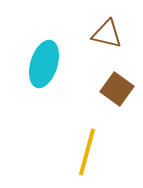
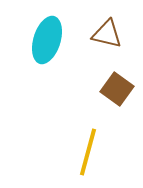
cyan ellipse: moved 3 px right, 24 px up
yellow line: moved 1 px right
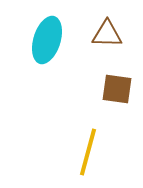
brown triangle: rotated 12 degrees counterclockwise
brown square: rotated 28 degrees counterclockwise
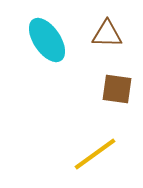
cyan ellipse: rotated 51 degrees counterclockwise
yellow line: moved 7 px right, 2 px down; rotated 39 degrees clockwise
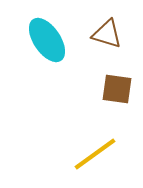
brown triangle: rotated 16 degrees clockwise
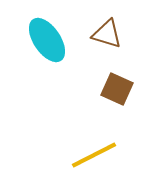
brown square: rotated 16 degrees clockwise
yellow line: moved 1 px left, 1 px down; rotated 9 degrees clockwise
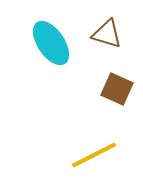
cyan ellipse: moved 4 px right, 3 px down
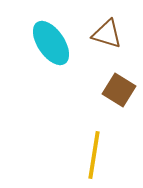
brown square: moved 2 px right, 1 px down; rotated 8 degrees clockwise
yellow line: rotated 54 degrees counterclockwise
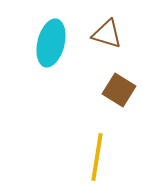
cyan ellipse: rotated 48 degrees clockwise
yellow line: moved 3 px right, 2 px down
